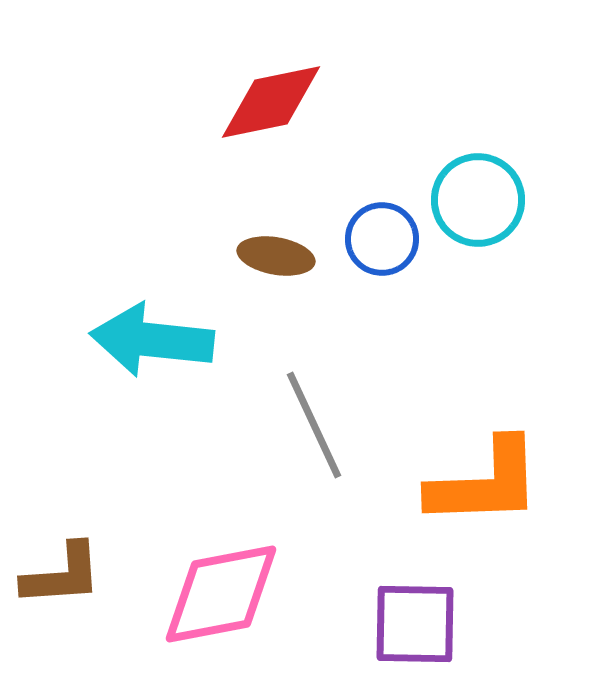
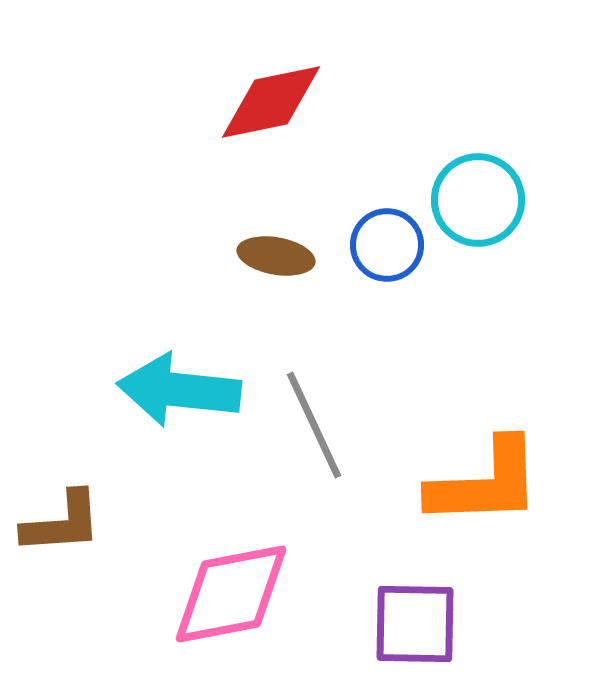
blue circle: moved 5 px right, 6 px down
cyan arrow: moved 27 px right, 50 px down
brown L-shape: moved 52 px up
pink diamond: moved 10 px right
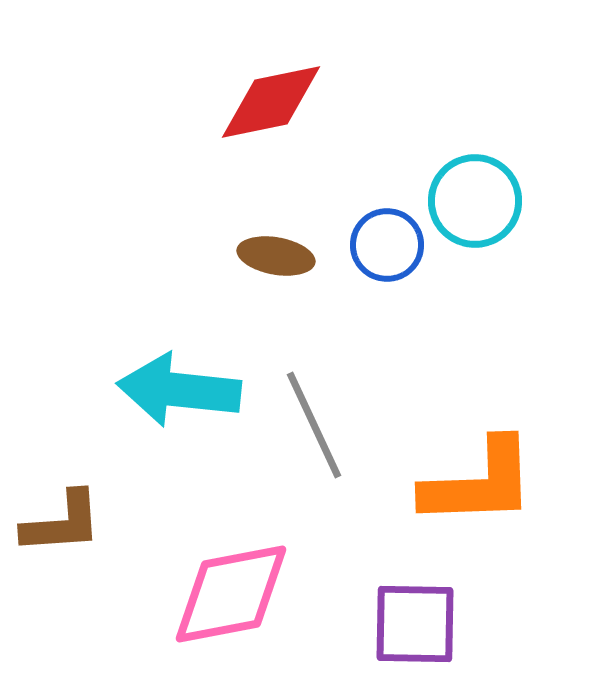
cyan circle: moved 3 px left, 1 px down
orange L-shape: moved 6 px left
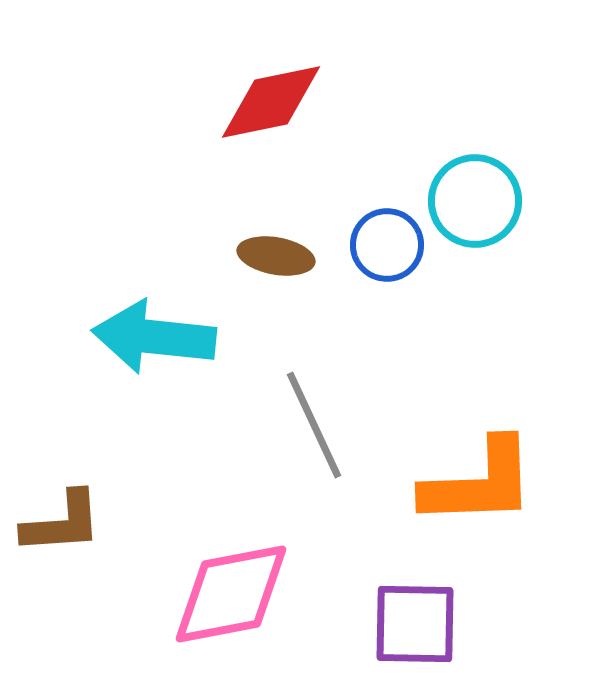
cyan arrow: moved 25 px left, 53 px up
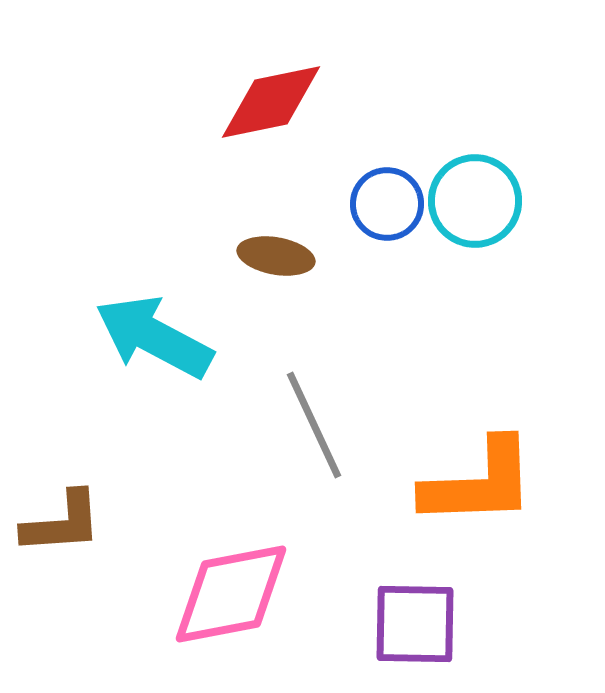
blue circle: moved 41 px up
cyan arrow: rotated 22 degrees clockwise
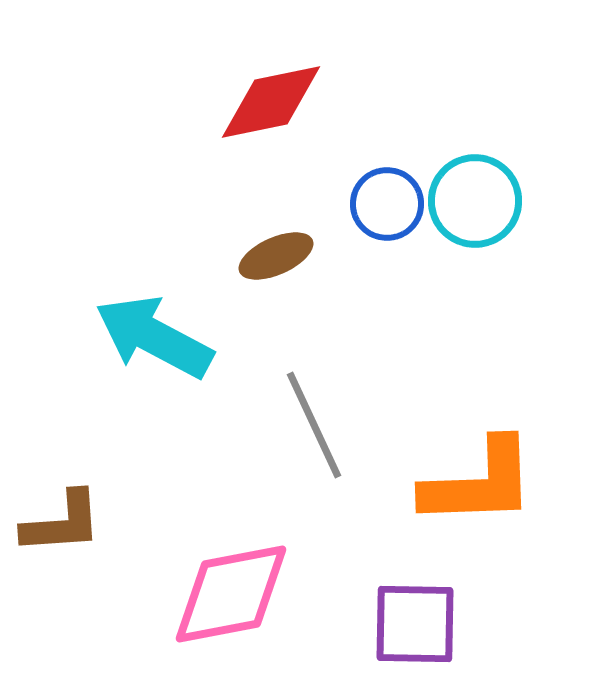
brown ellipse: rotated 34 degrees counterclockwise
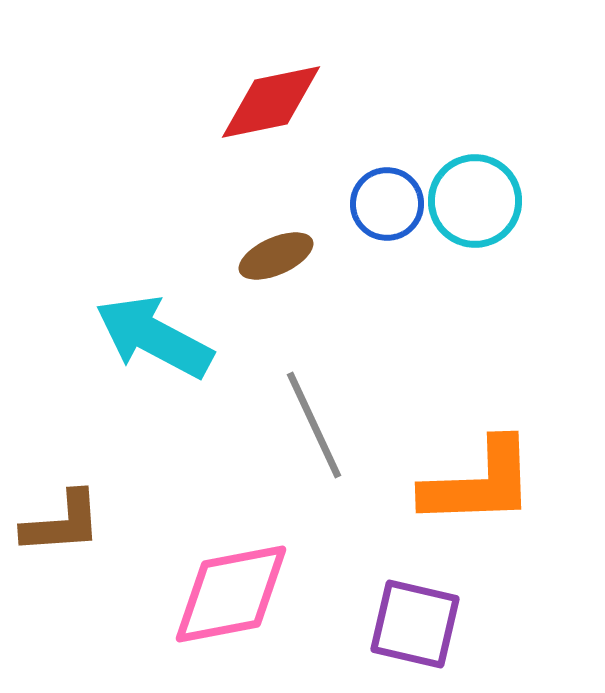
purple square: rotated 12 degrees clockwise
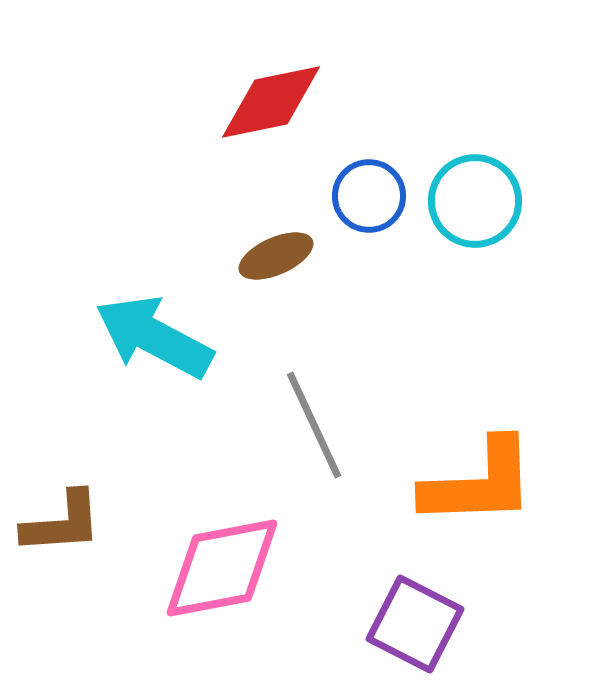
blue circle: moved 18 px left, 8 px up
pink diamond: moved 9 px left, 26 px up
purple square: rotated 14 degrees clockwise
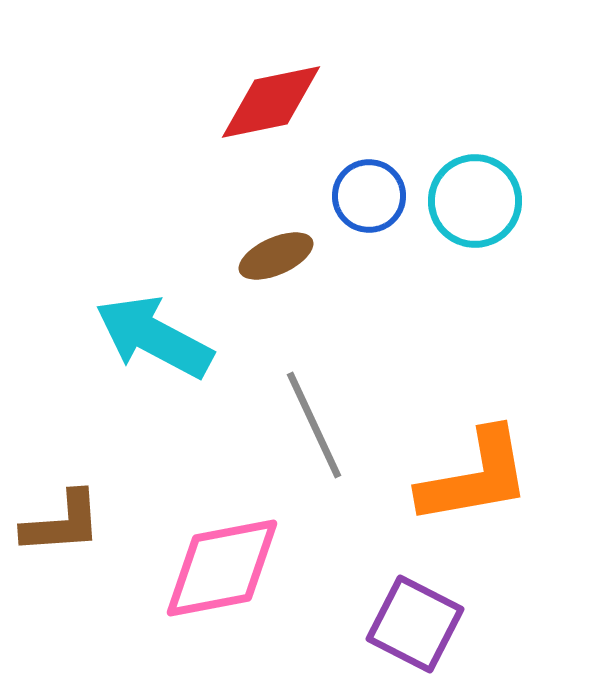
orange L-shape: moved 4 px left, 6 px up; rotated 8 degrees counterclockwise
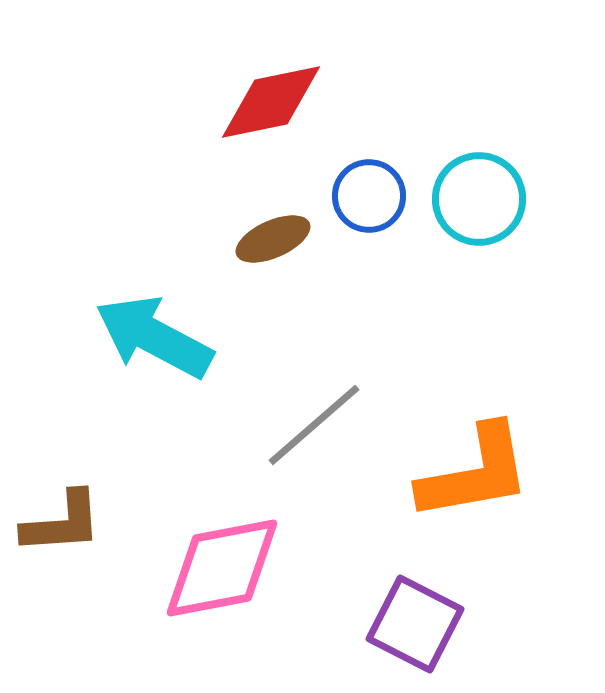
cyan circle: moved 4 px right, 2 px up
brown ellipse: moved 3 px left, 17 px up
gray line: rotated 74 degrees clockwise
orange L-shape: moved 4 px up
